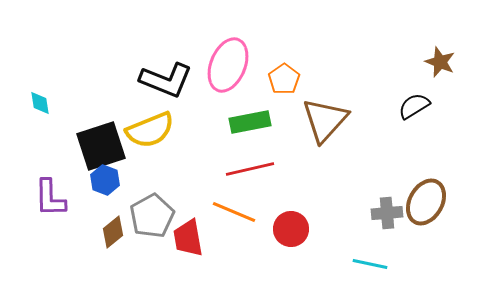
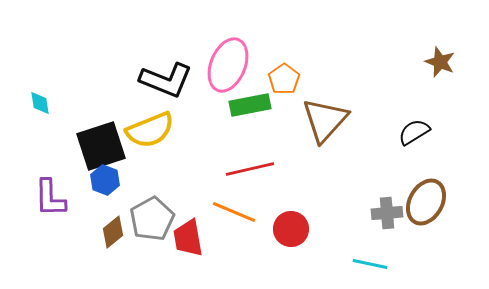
black semicircle: moved 26 px down
green rectangle: moved 17 px up
gray pentagon: moved 3 px down
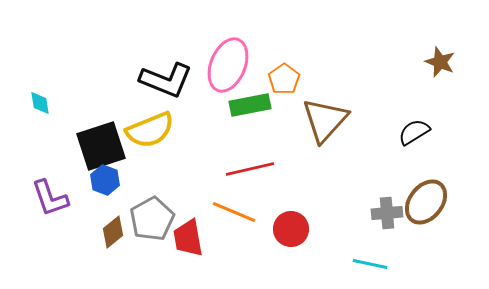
purple L-shape: rotated 18 degrees counterclockwise
brown ellipse: rotated 9 degrees clockwise
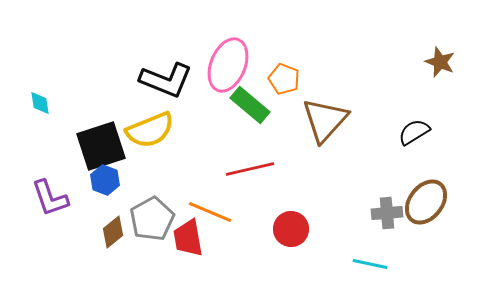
orange pentagon: rotated 16 degrees counterclockwise
green rectangle: rotated 51 degrees clockwise
orange line: moved 24 px left
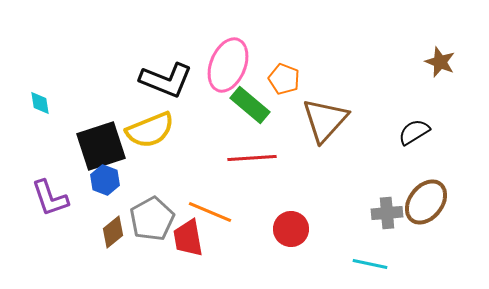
red line: moved 2 px right, 11 px up; rotated 9 degrees clockwise
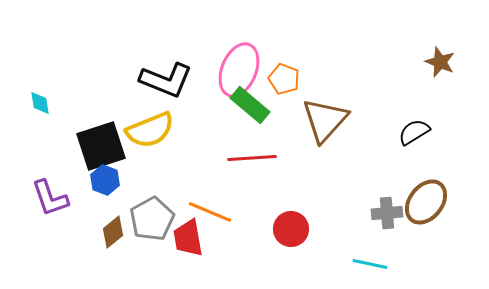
pink ellipse: moved 11 px right, 5 px down
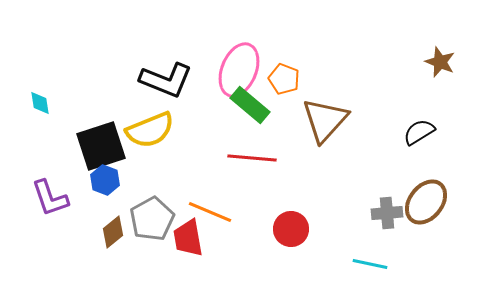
black semicircle: moved 5 px right
red line: rotated 9 degrees clockwise
